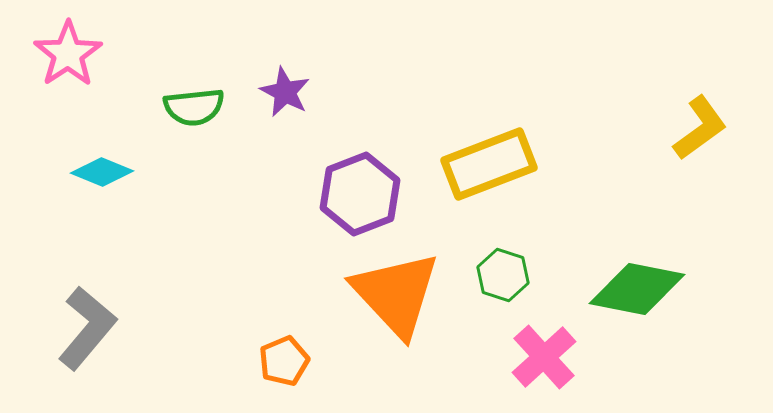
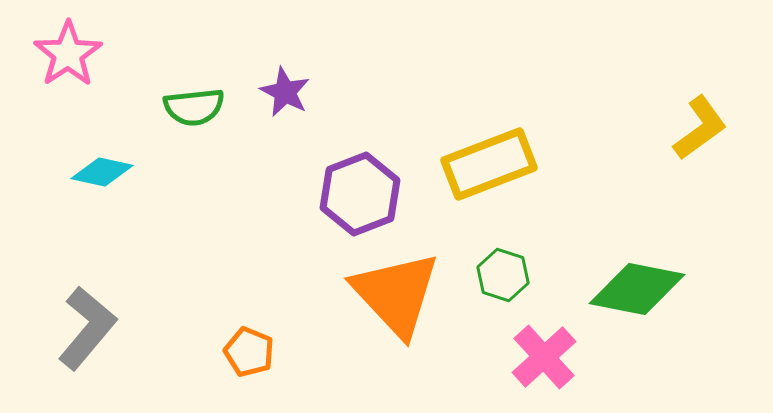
cyan diamond: rotated 10 degrees counterclockwise
orange pentagon: moved 35 px left, 9 px up; rotated 27 degrees counterclockwise
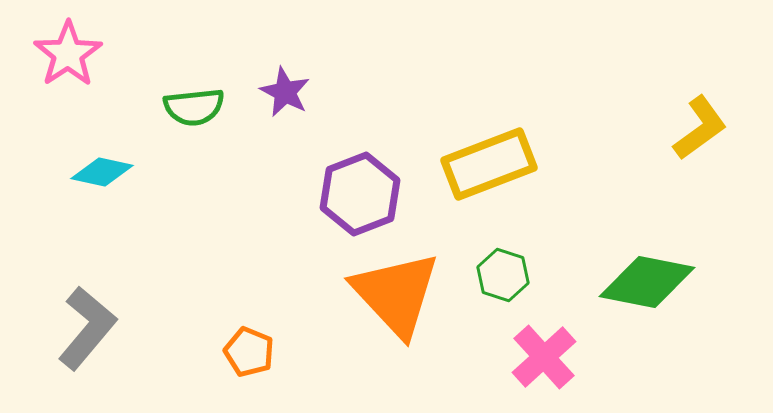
green diamond: moved 10 px right, 7 px up
